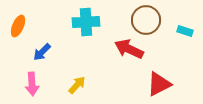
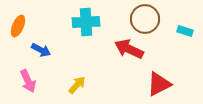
brown circle: moved 1 px left, 1 px up
blue arrow: moved 1 px left, 2 px up; rotated 108 degrees counterclockwise
pink arrow: moved 4 px left, 3 px up; rotated 20 degrees counterclockwise
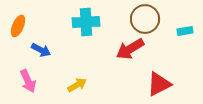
cyan rectangle: rotated 28 degrees counterclockwise
red arrow: moved 1 px right; rotated 56 degrees counterclockwise
yellow arrow: rotated 18 degrees clockwise
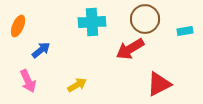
cyan cross: moved 6 px right
blue arrow: rotated 66 degrees counterclockwise
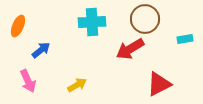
cyan rectangle: moved 8 px down
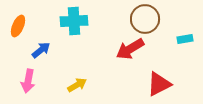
cyan cross: moved 18 px left, 1 px up
pink arrow: rotated 35 degrees clockwise
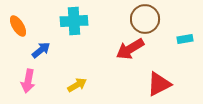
orange ellipse: rotated 55 degrees counterclockwise
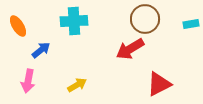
cyan rectangle: moved 6 px right, 15 px up
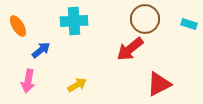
cyan rectangle: moved 2 px left; rotated 28 degrees clockwise
red arrow: rotated 8 degrees counterclockwise
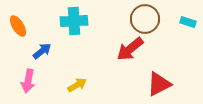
cyan rectangle: moved 1 px left, 2 px up
blue arrow: moved 1 px right, 1 px down
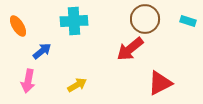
cyan rectangle: moved 1 px up
red triangle: moved 1 px right, 1 px up
